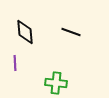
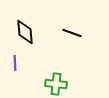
black line: moved 1 px right, 1 px down
green cross: moved 1 px down
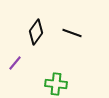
black diamond: moved 11 px right; rotated 40 degrees clockwise
purple line: rotated 42 degrees clockwise
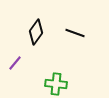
black line: moved 3 px right
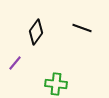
black line: moved 7 px right, 5 px up
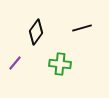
black line: rotated 36 degrees counterclockwise
green cross: moved 4 px right, 20 px up
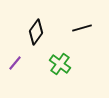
green cross: rotated 30 degrees clockwise
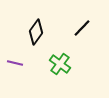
black line: rotated 30 degrees counterclockwise
purple line: rotated 63 degrees clockwise
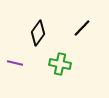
black diamond: moved 2 px right, 1 px down
green cross: rotated 25 degrees counterclockwise
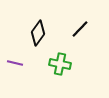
black line: moved 2 px left, 1 px down
